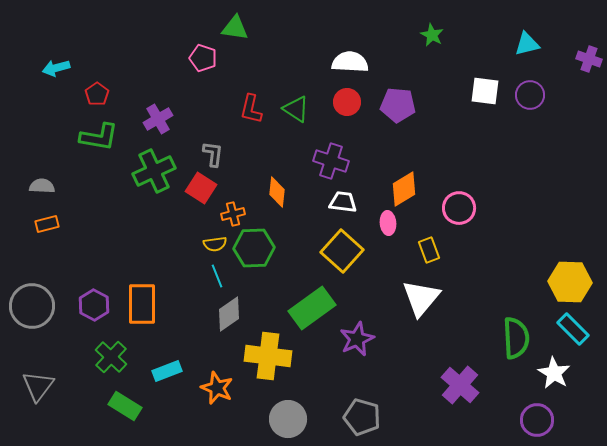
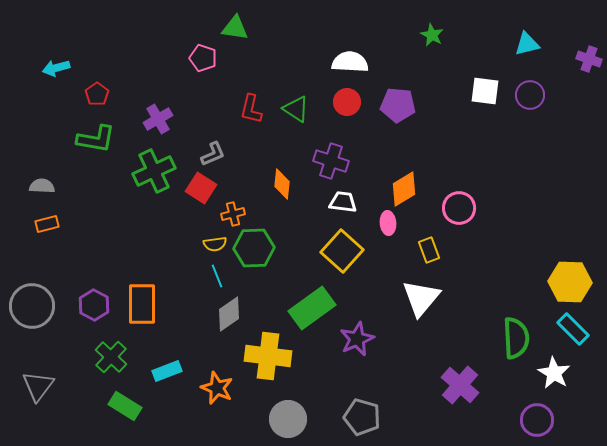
green L-shape at (99, 137): moved 3 px left, 2 px down
gray L-shape at (213, 154): rotated 60 degrees clockwise
orange diamond at (277, 192): moved 5 px right, 8 px up
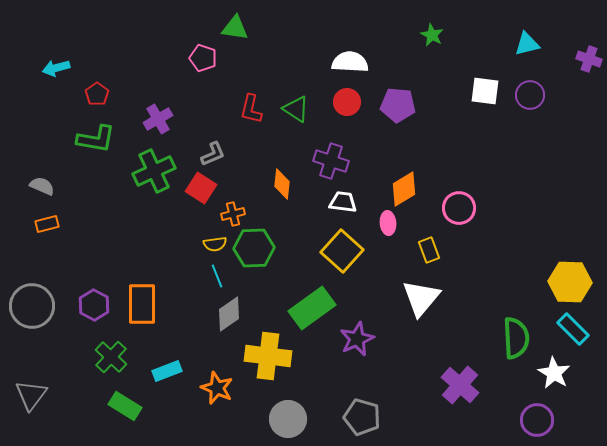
gray semicircle at (42, 186): rotated 20 degrees clockwise
gray triangle at (38, 386): moved 7 px left, 9 px down
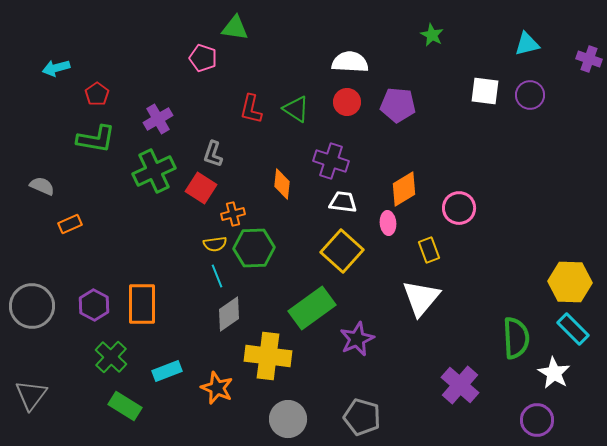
gray L-shape at (213, 154): rotated 132 degrees clockwise
orange rectangle at (47, 224): moved 23 px right; rotated 10 degrees counterclockwise
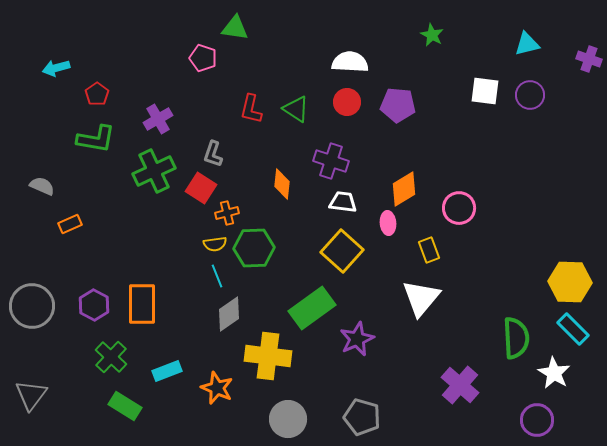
orange cross at (233, 214): moved 6 px left, 1 px up
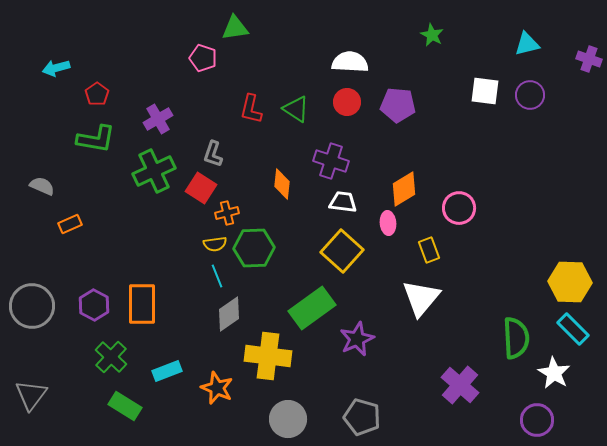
green triangle at (235, 28): rotated 16 degrees counterclockwise
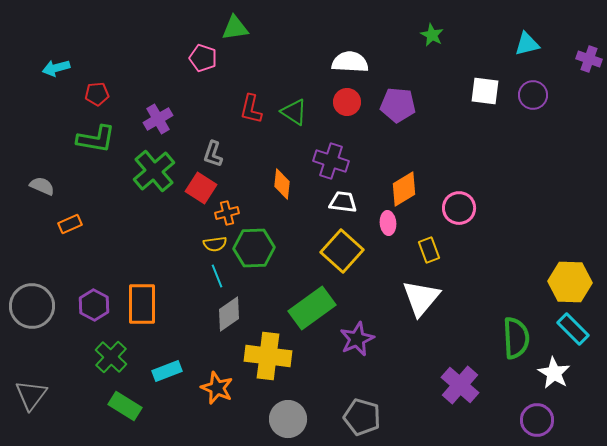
red pentagon at (97, 94): rotated 30 degrees clockwise
purple circle at (530, 95): moved 3 px right
green triangle at (296, 109): moved 2 px left, 3 px down
green cross at (154, 171): rotated 15 degrees counterclockwise
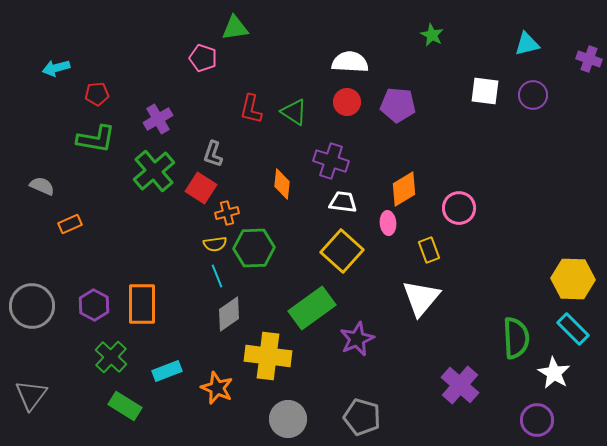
yellow hexagon at (570, 282): moved 3 px right, 3 px up
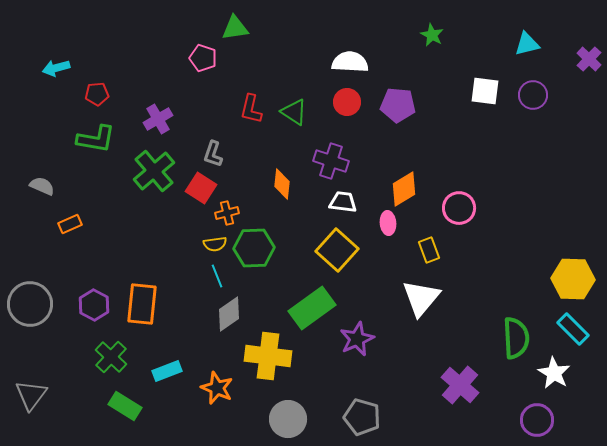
purple cross at (589, 59): rotated 25 degrees clockwise
yellow square at (342, 251): moved 5 px left, 1 px up
orange rectangle at (142, 304): rotated 6 degrees clockwise
gray circle at (32, 306): moved 2 px left, 2 px up
